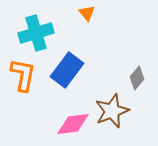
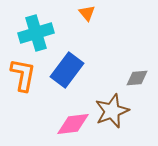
gray diamond: rotated 45 degrees clockwise
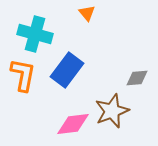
cyan cross: moved 1 px left, 1 px down; rotated 32 degrees clockwise
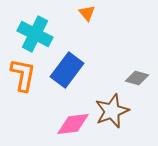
cyan cross: rotated 12 degrees clockwise
gray diamond: rotated 20 degrees clockwise
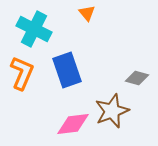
cyan cross: moved 1 px left, 5 px up
blue rectangle: rotated 56 degrees counterclockwise
orange L-shape: moved 1 px left, 2 px up; rotated 12 degrees clockwise
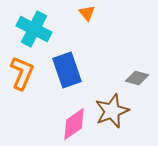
pink diamond: moved 1 px right; rotated 28 degrees counterclockwise
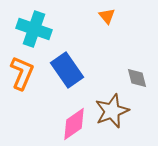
orange triangle: moved 20 px right, 3 px down
cyan cross: rotated 8 degrees counterclockwise
blue rectangle: rotated 16 degrees counterclockwise
gray diamond: rotated 60 degrees clockwise
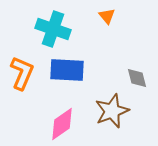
cyan cross: moved 19 px right
blue rectangle: rotated 52 degrees counterclockwise
pink diamond: moved 12 px left
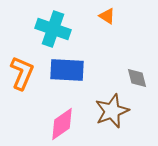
orange triangle: rotated 18 degrees counterclockwise
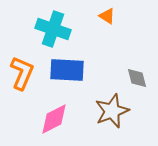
pink diamond: moved 8 px left, 5 px up; rotated 8 degrees clockwise
